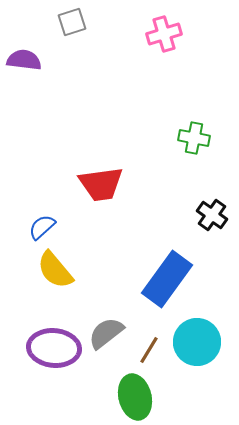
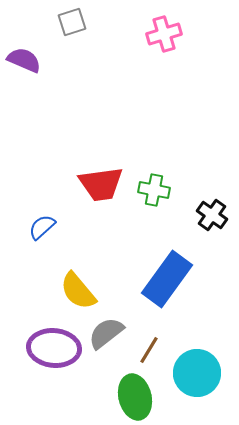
purple semicircle: rotated 16 degrees clockwise
green cross: moved 40 px left, 52 px down
yellow semicircle: moved 23 px right, 21 px down
cyan circle: moved 31 px down
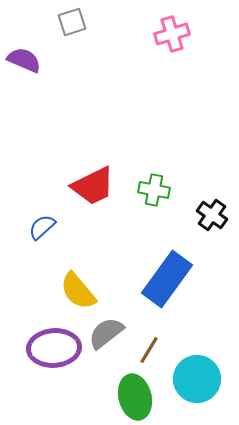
pink cross: moved 8 px right
red trapezoid: moved 8 px left, 2 px down; rotated 18 degrees counterclockwise
purple ellipse: rotated 9 degrees counterclockwise
cyan circle: moved 6 px down
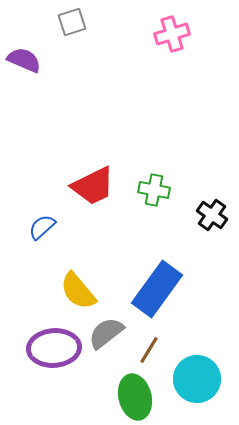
blue rectangle: moved 10 px left, 10 px down
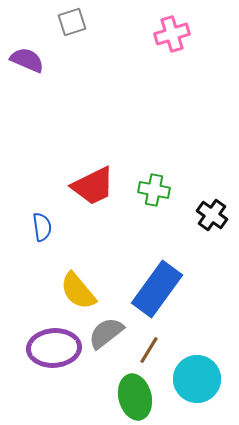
purple semicircle: moved 3 px right
blue semicircle: rotated 124 degrees clockwise
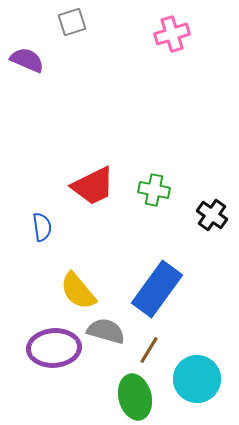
gray semicircle: moved 2 px up; rotated 54 degrees clockwise
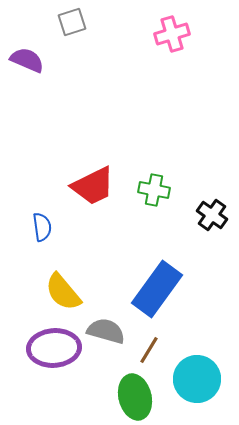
yellow semicircle: moved 15 px left, 1 px down
